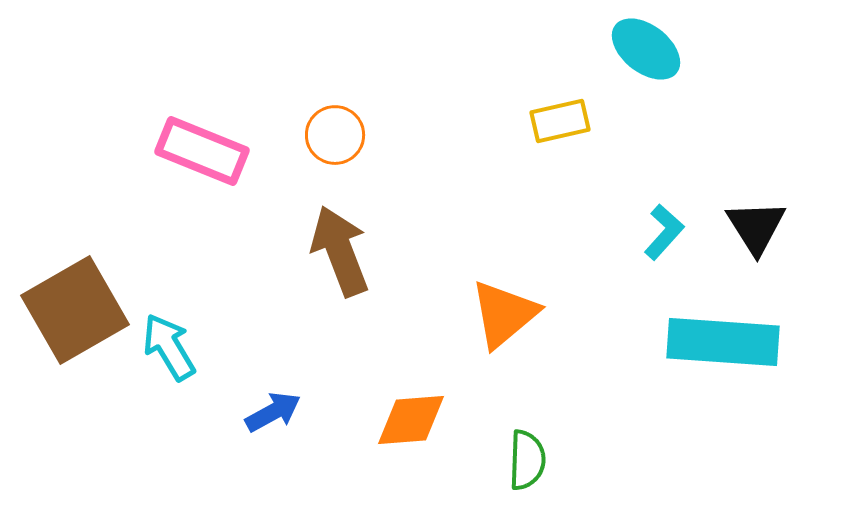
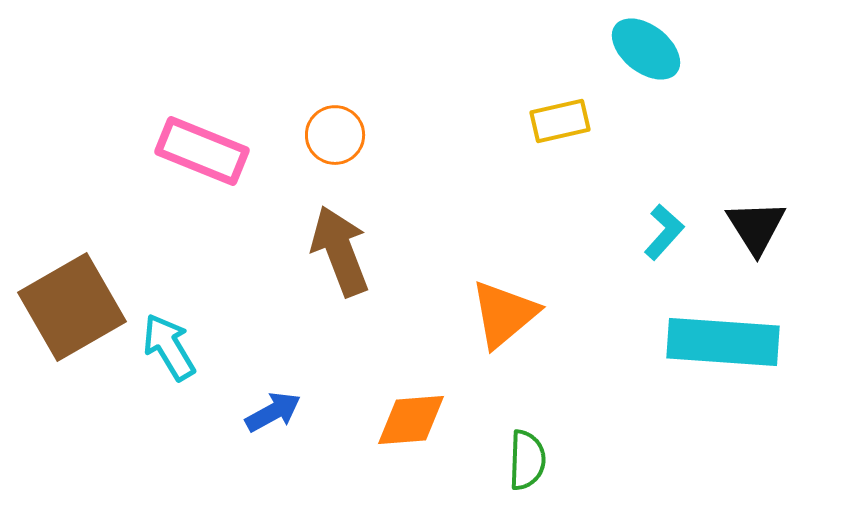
brown square: moved 3 px left, 3 px up
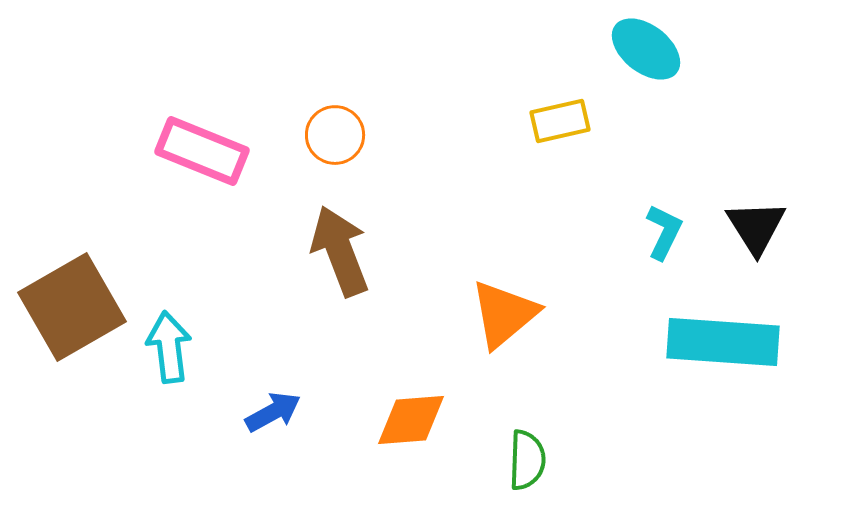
cyan L-shape: rotated 16 degrees counterclockwise
cyan arrow: rotated 24 degrees clockwise
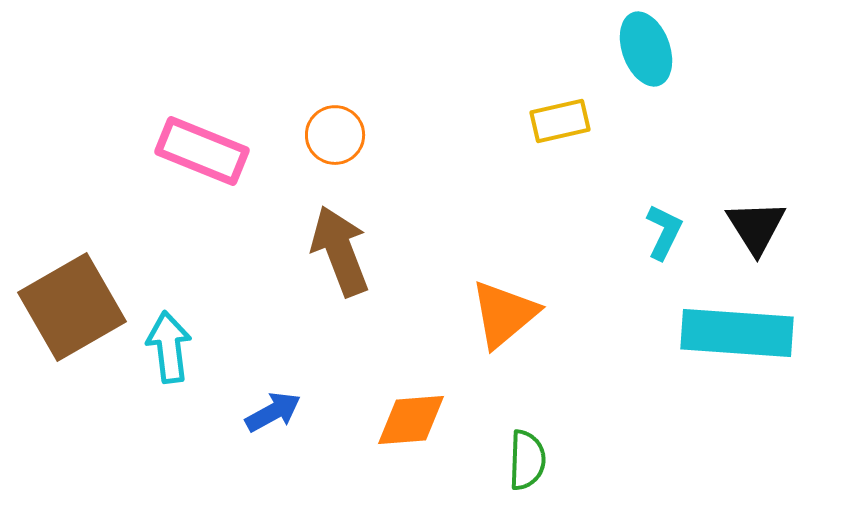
cyan ellipse: rotated 32 degrees clockwise
cyan rectangle: moved 14 px right, 9 px up
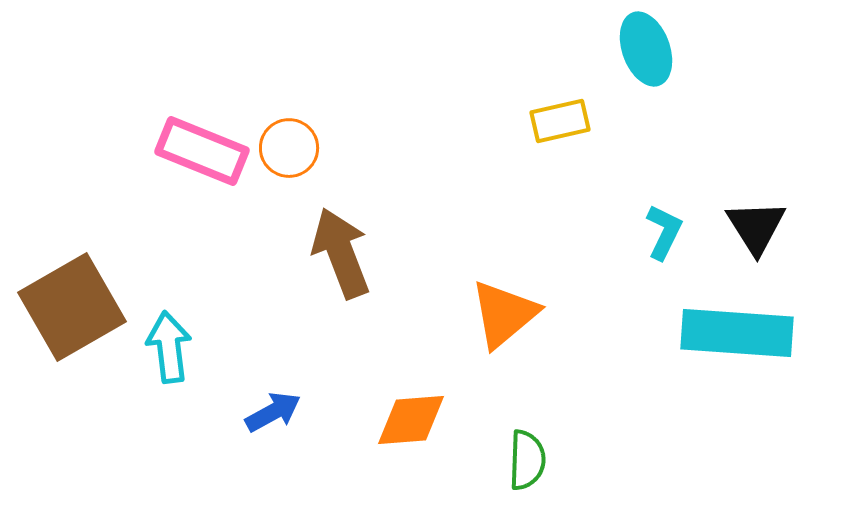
orange circle: moved 46 px left, 13 px down
brown arrow: moved 1 px right, 2 px down
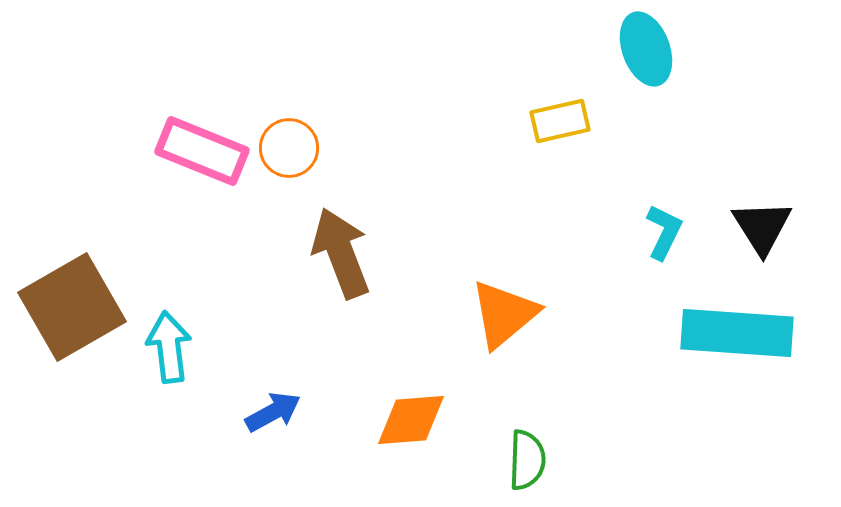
black triangle: moved 6 px right
